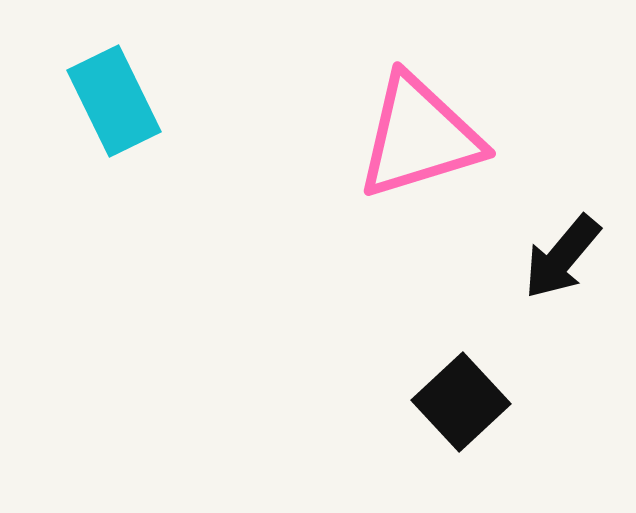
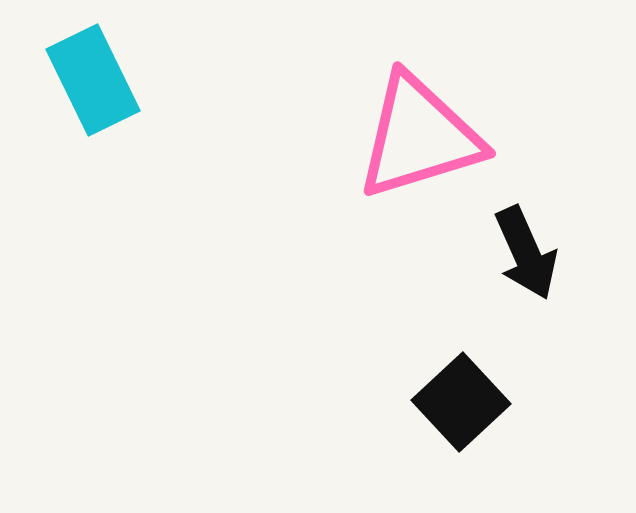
cyan rectangle: moved 21 px left, 21 px up
black arrow: moved 36 px left, 4 px up; rotated 64 degrees counterclockwise
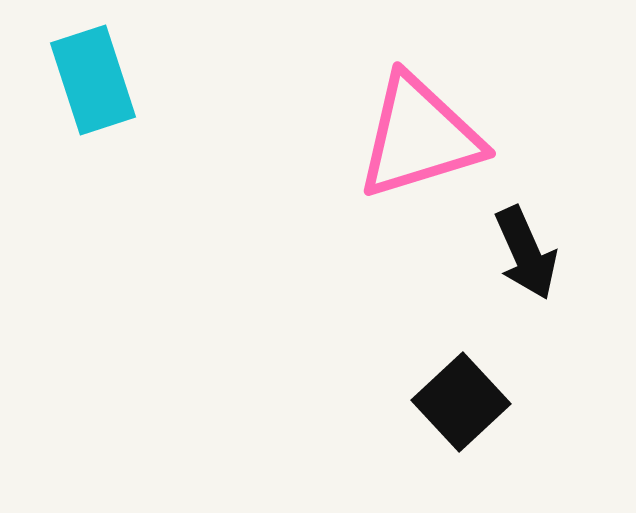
cyan rectangle: rotated 8 degrees clockwise
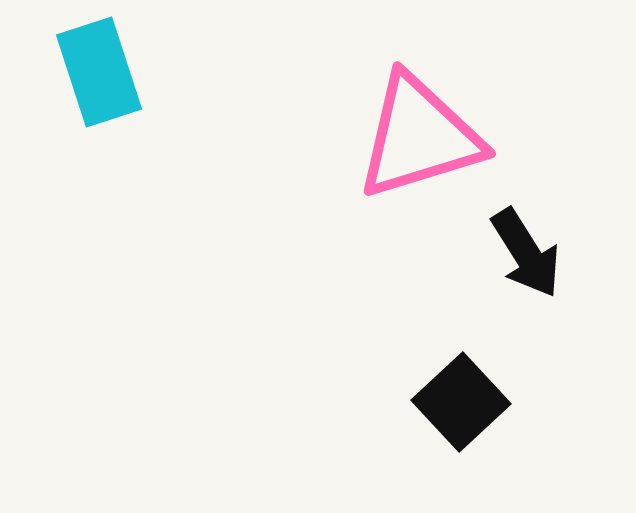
cyan rectangle: moved 6 px right, 8 px up
black arrow: rotated 8 degrees counterclockwise
